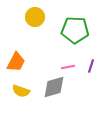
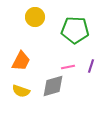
orange trapezoid: moved 5 px right, 1 px up
gray diamond: moved 1 px left, 1 px up
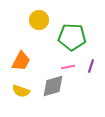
yellow circle: moved 4 px right, 3 px down
green pentagon: moved 3 px left, 7 px down
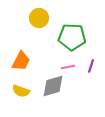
yellow circle: moved 2 px up
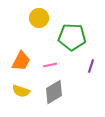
pink line: moved 18 px left, 2 px up
gray diamond: moved 1 px right, 6 px down; rotated 15 degrees counterclockwise
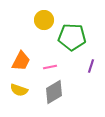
yellow circle: moved 5 px right, 2 px down
pink line: moved 2 px down
yellow semicircle: moved 2 px left, 1 px up
